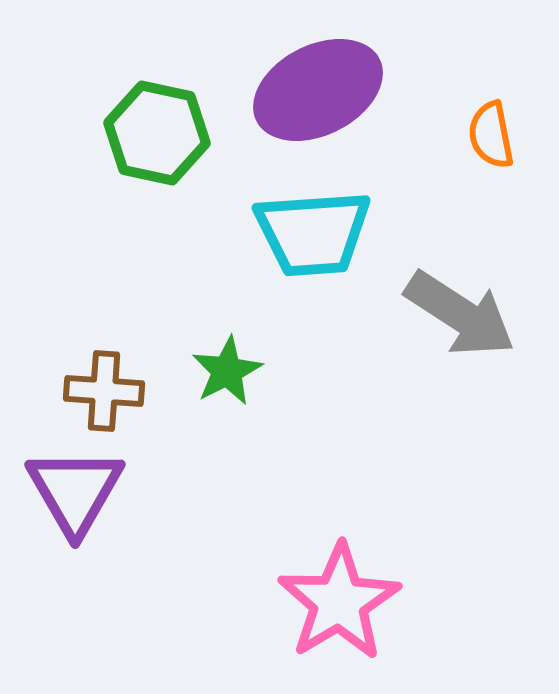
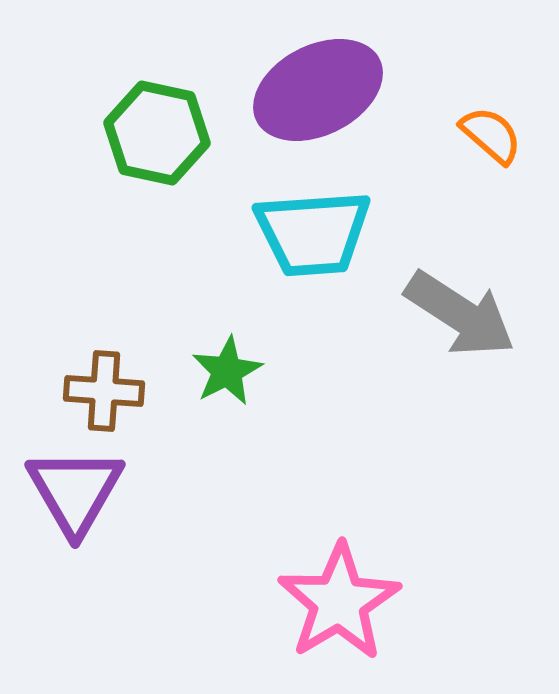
orange semicircle: rotated 142 degrees clockwise
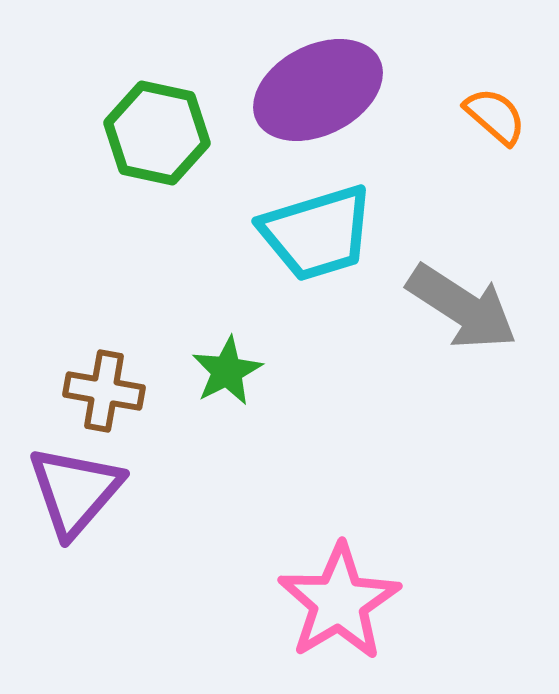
orange semicircle: moved 4 px right, 19 px up
cyan trapezoid: moved 4 px right; rotated 13 degrees counterclockwise
gray arrow: moved 2 px right, 7 px up
brown cross: rotated 6 degrees clockwise
purple triangle: rotated 11 degrees clockwise
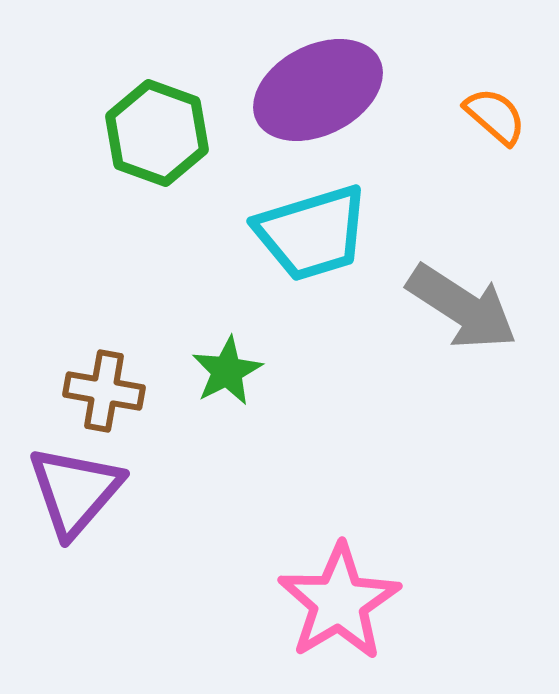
green hexagon: rotated 8 degrees clockwise
cyan trapezoid: moved 5 px left
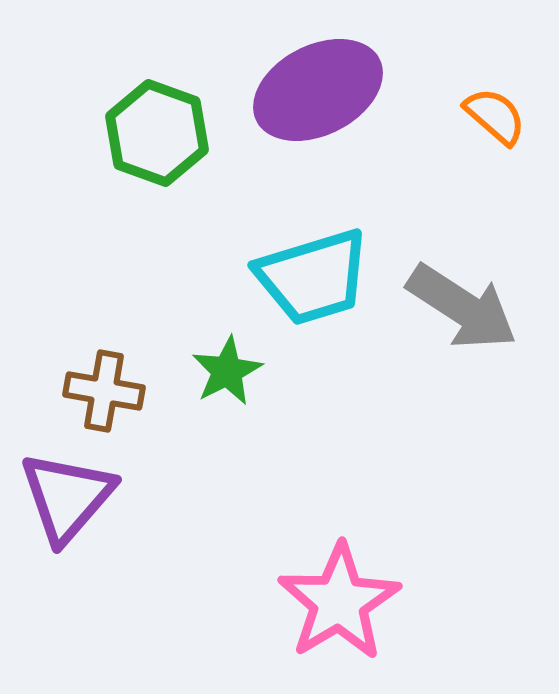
cyan trapezoid: moved 1 px right, 44 px down
purple triangle: moved 8 px left, 6 px down
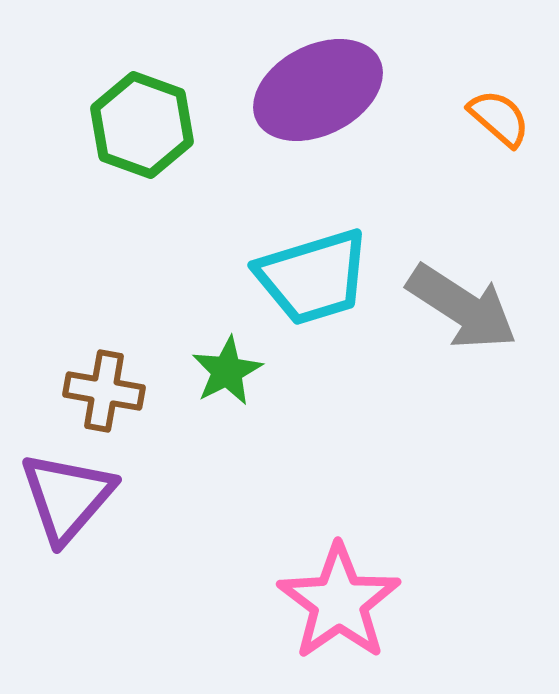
orange semicircle: moved 4 px right, 2 px down
green hexagon: moved 15 px left, 8 px up
pink star: rotated 4 degrees counterclockwise
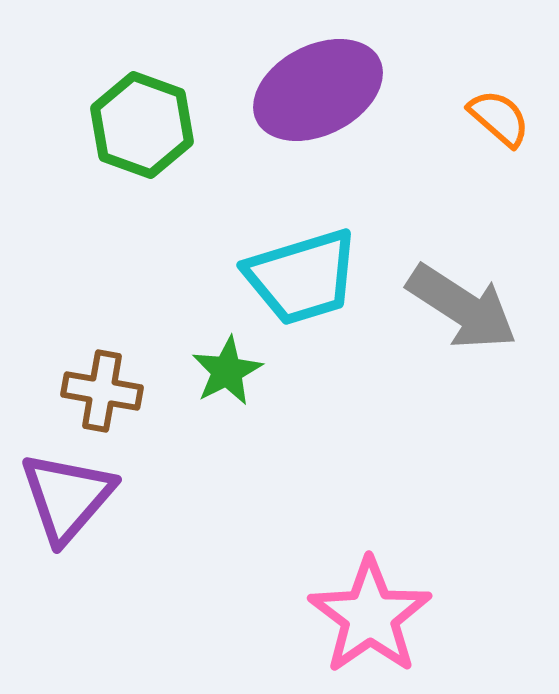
cyan trapezoid: moved 11 px left
brown cross: moved 2 px left
pink star: moved 31 px right, 14 px down
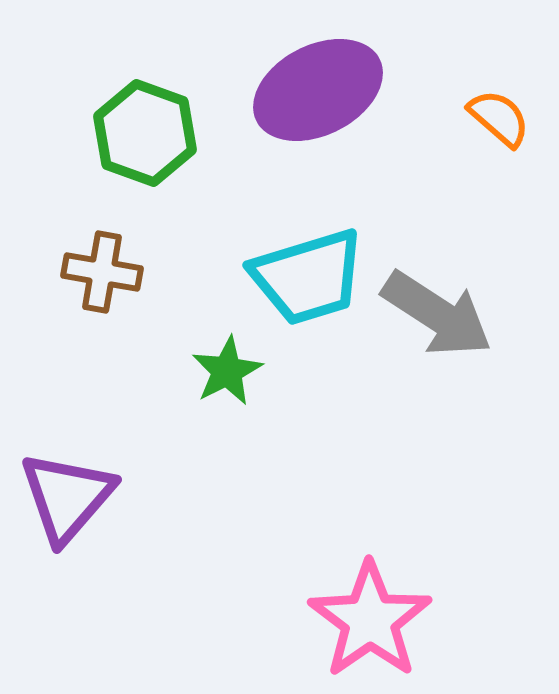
green hexagon: moved 3 px right, 8 px down
cyan trapezoid: moved 6 px right
gray arrow: moved 25 px left, 7 px down
brown cross: moved 119 px up
pink star: moved 4 px down
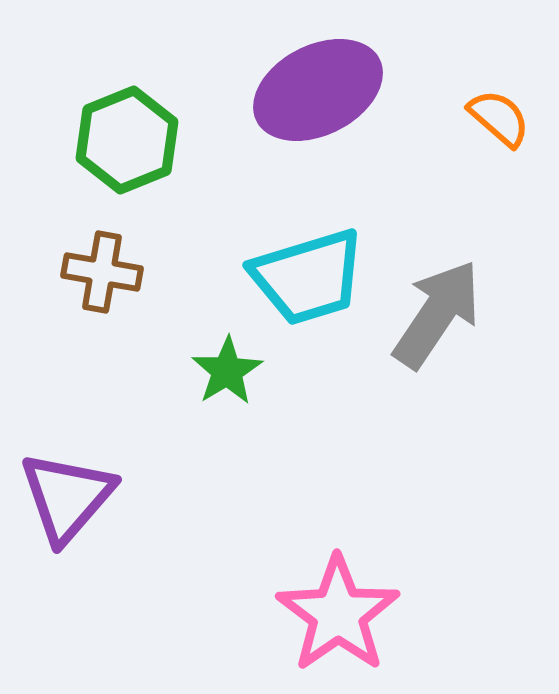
green hexagon: moved 18 px left, 7 px down; rotated 18 degrees clockwise
gray arrow: rotated 89 degrees counterclockwise
green star: rotated 4 degrees counterclockwise
pink star: moved 32 px left, 6 px up
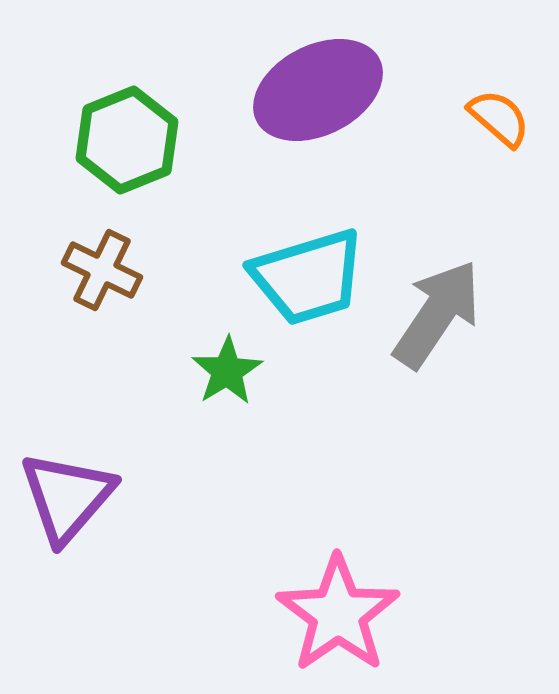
brown cross: moved 2 px up; rotated 16 degrees clockwise
